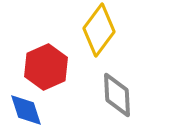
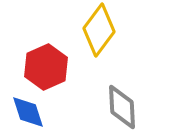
gray diamond: moved 5 px right, 12 px down
blue diamond: moved 2 px right, 2 px down
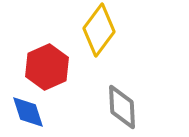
red hexagon: moved 1 px right
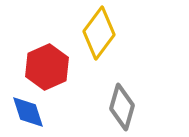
yellow diamond: moved 3 px down
gray diamond: rotated 18 degrees clockwise
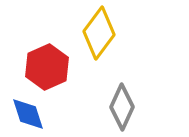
gray diamond: rotated 9 degrees clockwise
blue diamond: moved 2 px down
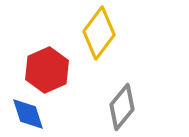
red hexagon: moved 3 px down
gray diamond: rotated 15 degrees clockwise
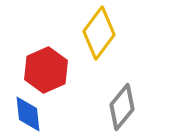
red hexagon: moved 1 px left
blue diamond: rotated 12 degrees clockwise
